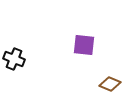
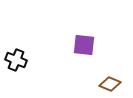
black cross: moved 2 px right, 1 px down
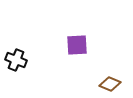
purple square: moved 7 px left; rotated 10 degrees counterclockwise
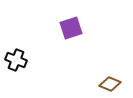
purple square: moved 6 px left, 17 px up; rotated 15 degrees counterclockwise
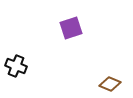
black cross: moved 6 px down
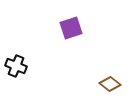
brown diamond: rotated 15 degrees clockwise
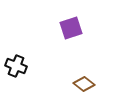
brown diamond: moved 26 px left
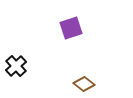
black cross: rotated 25 degrees clockwise
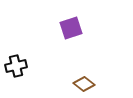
black cross: rotated 30 degrees clockwise
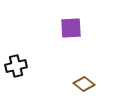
purple square: rotated 15 degrees clockwise
